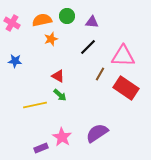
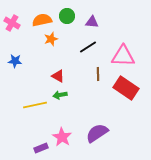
black line: rotated 12 degrees clockwise
brown line: moved 2 px left; rotated 32 degrees counterclockwise
green arrow: rotated 128 degrees clockwise
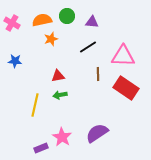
red triangle: rotated 40 degrees counterclockwise
yellow line: rotated 65 degrees counterclockwise
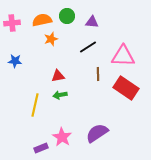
pink cross: rotated 35 degrees counterclockwise
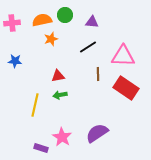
green circle: moved 2 px left, 1 px up
purple rectangle: rotated 40 degrees clockwise
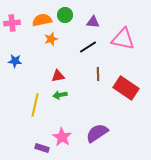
purple triangle: moved 1 px right
pink triangle: moved 17 px up; rotated 10 degrees clockwise
purple rectangle: moved 1 px right
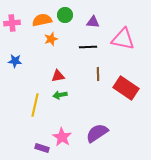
black line: rotated 30 degrees clockwise
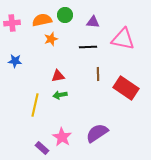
purple rectangle: rotated 24 degrees clockwise
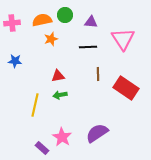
purple triangle: moved 2 px left
pink triangle: rotated 45 degrees clockwise
